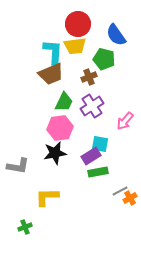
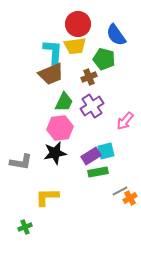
cyan square: moved 6 px right, 7 px down; rotated 24 degrees counterclockwise
gray L-shape: moved 3 px right, 4 px up
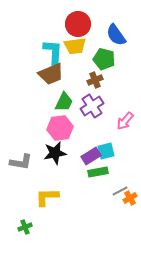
brown cross: moved 6 px right, 3 px down
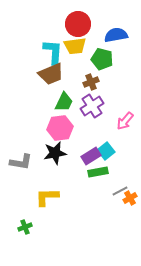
blue semicircle: rotated 115 degrees clockwise
green pentagon: moved 2 px left
brown cross: moved 4 px left, 2 px down
cyan square: rotated 24 degrees counterclockwise
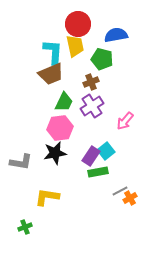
yellow trapezoid: rotated 95 degrees counterclockwise
purple rectangle: rotated 24 degrees counterclockwise
yellow L-shape: rotated 10 degrees clockwise
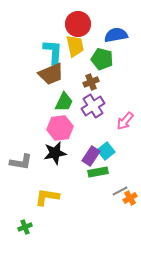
purple cross: moved 1 px right
